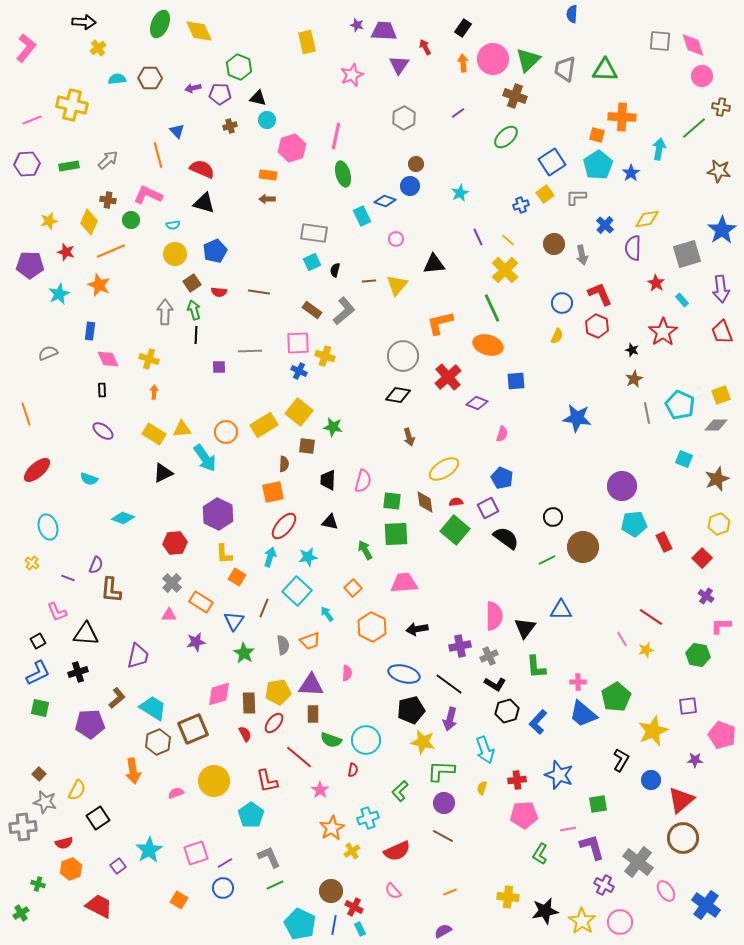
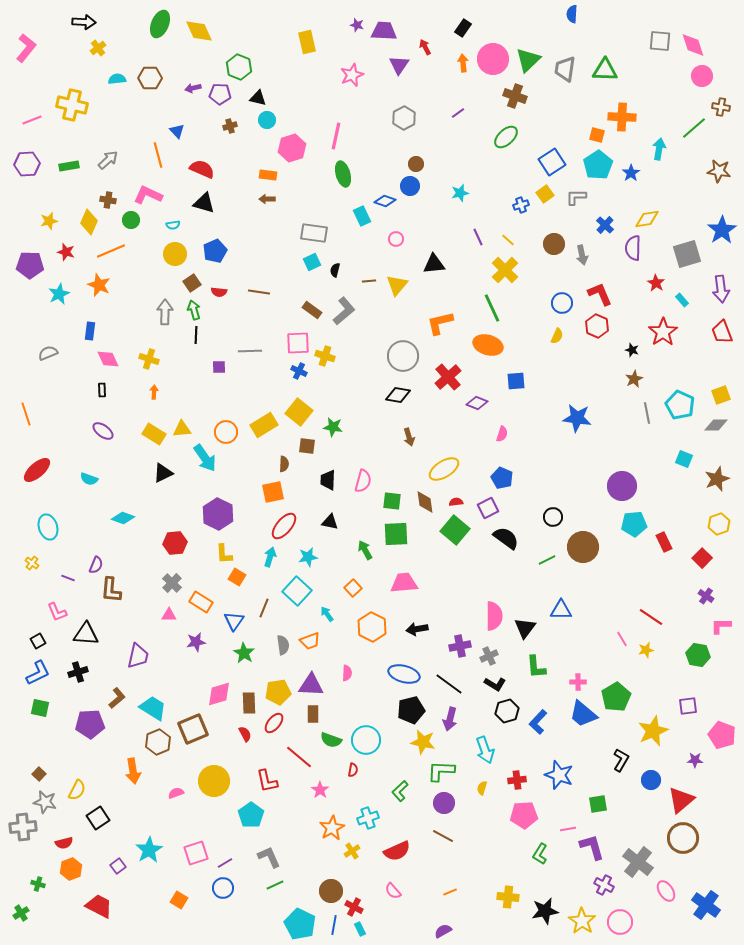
cyan star at (460, 193): rotated 12 degrees clockwise
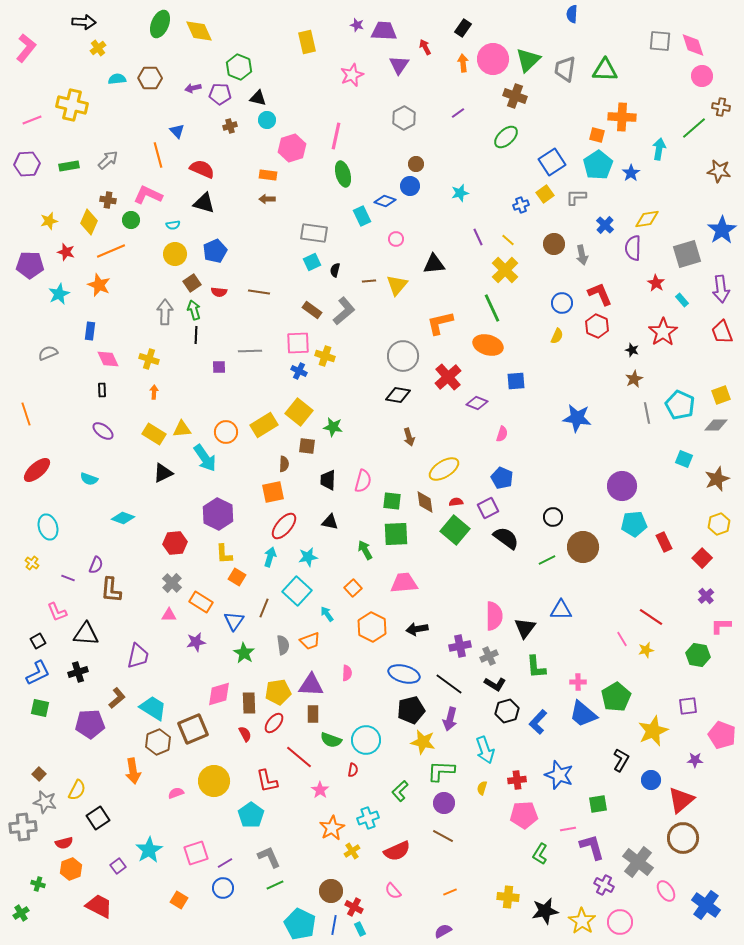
purple cross at (706, 596): rotated 14 degrees clockwise
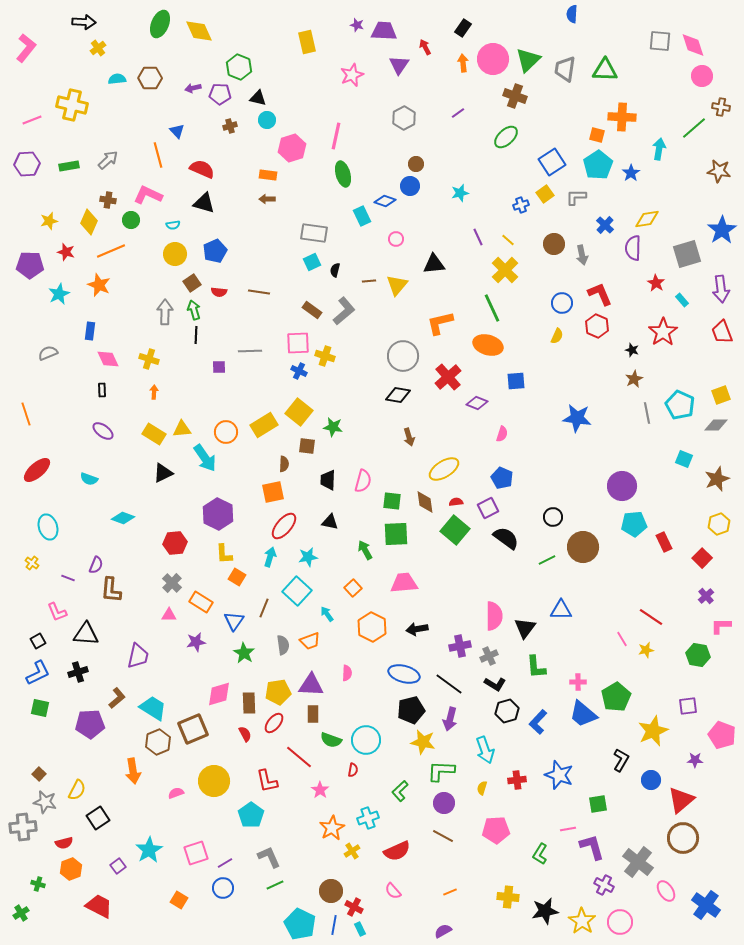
pink pentagon at (524, 815): moved 28 px left, 15 px down
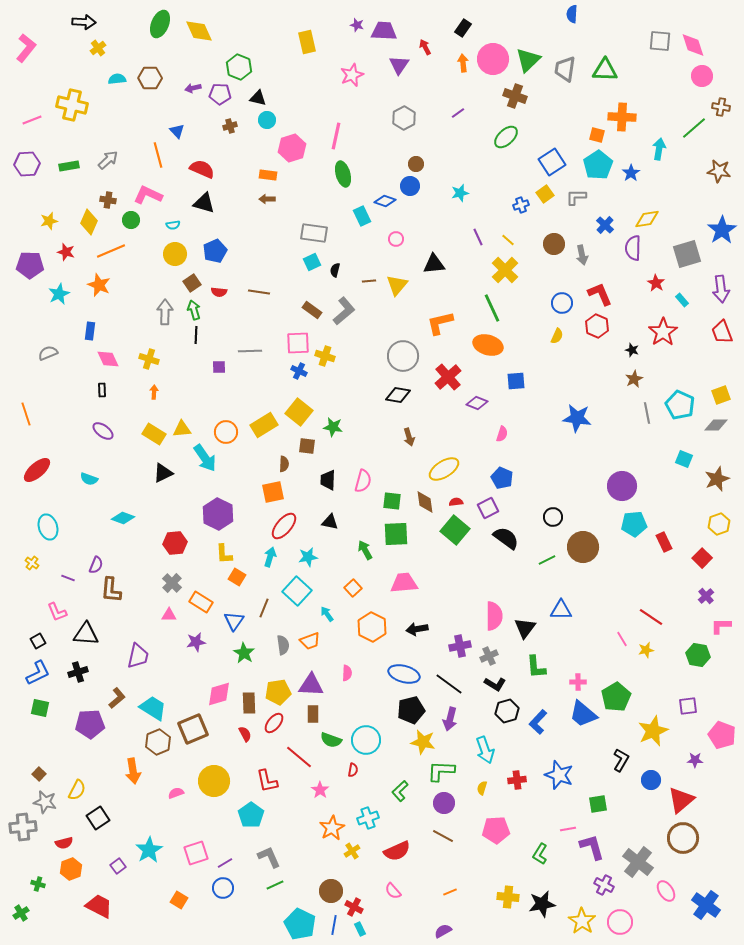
black star at (545, 911): moved 3 px left, 7 px up
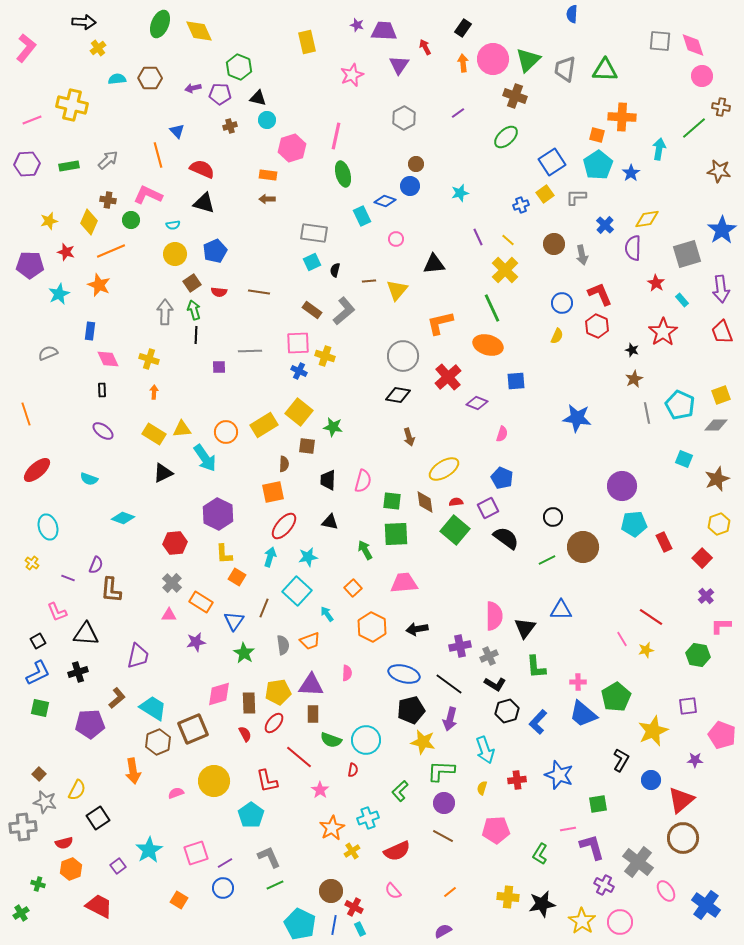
yellow triangle at (397, 285): moved 5 px down
orange line at (450, 892): rotated 16 degrees counterclockwise
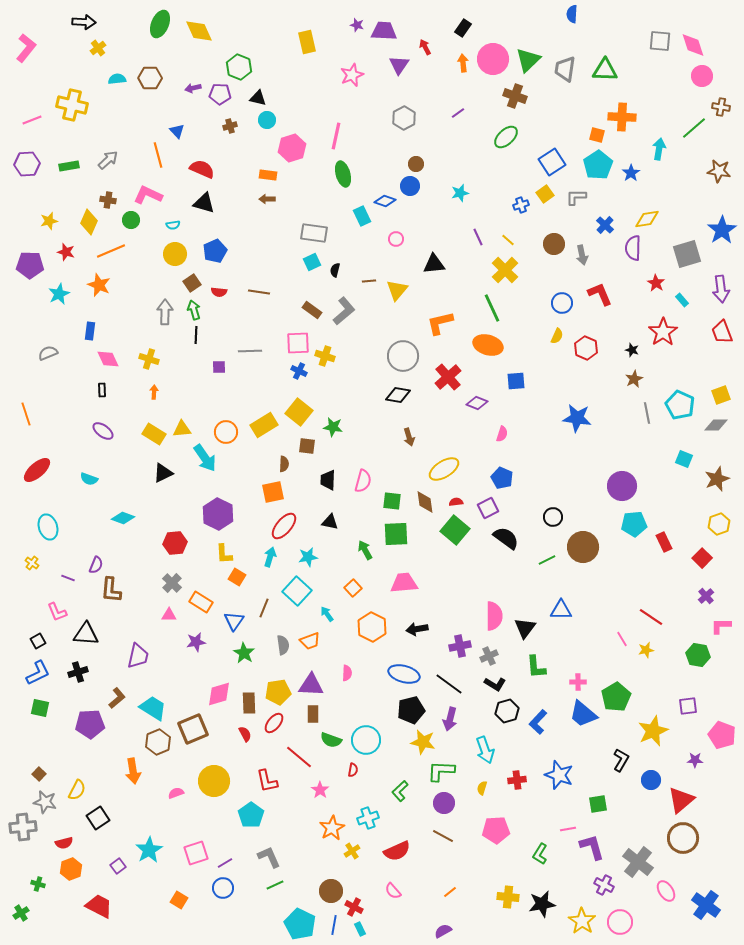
red hexagon at (597, 326): moved 11 px left, 22 px down
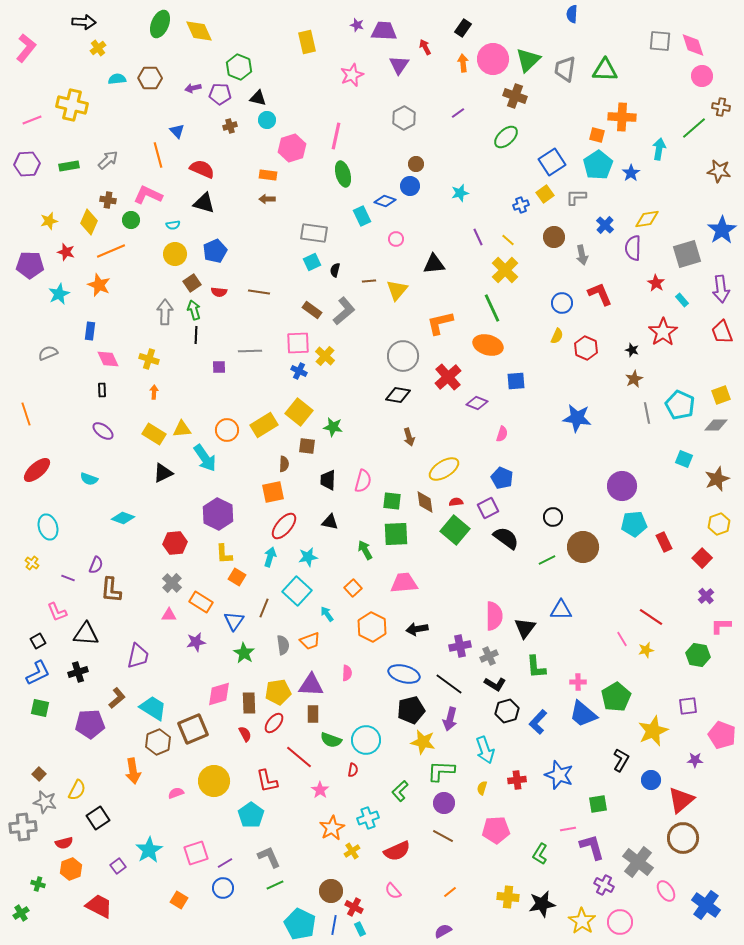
brown circle at (554, 244): moved 7 px up
yellow cross at (325, 356): rotated 24 degrees clockwise
orange circle at (226, 432): moved 1 px right, 2 px up
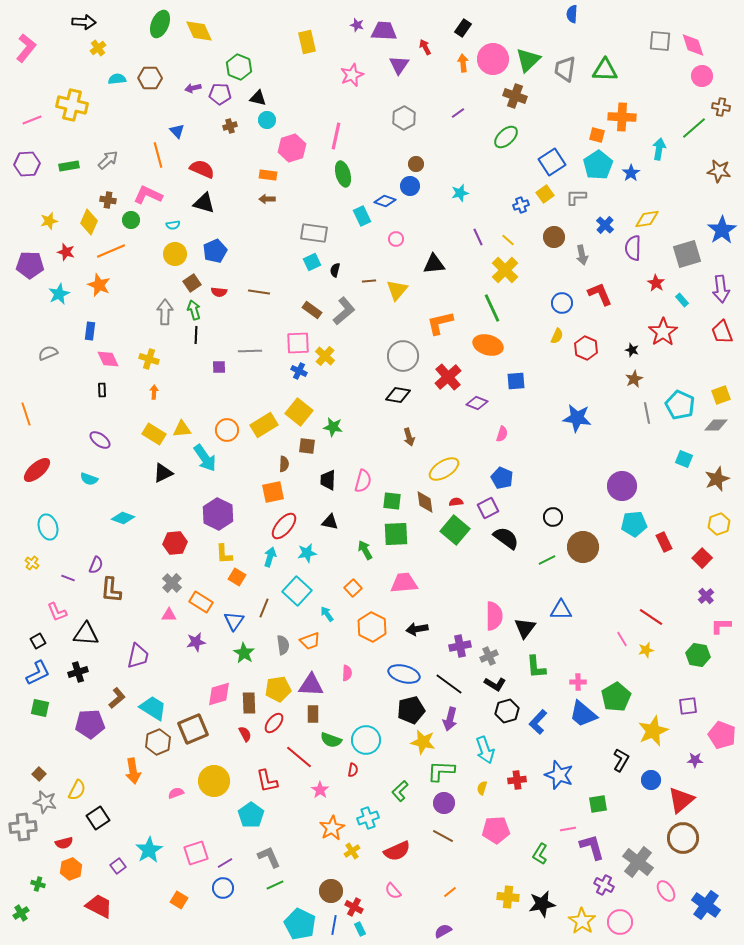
purple ellipse at (103, 431): moved 3 px left, 9 px down
cyan star at (308, 557): moved 1 px left, 4 px up
yellow pentagon at (278, 692): moved 3 px up
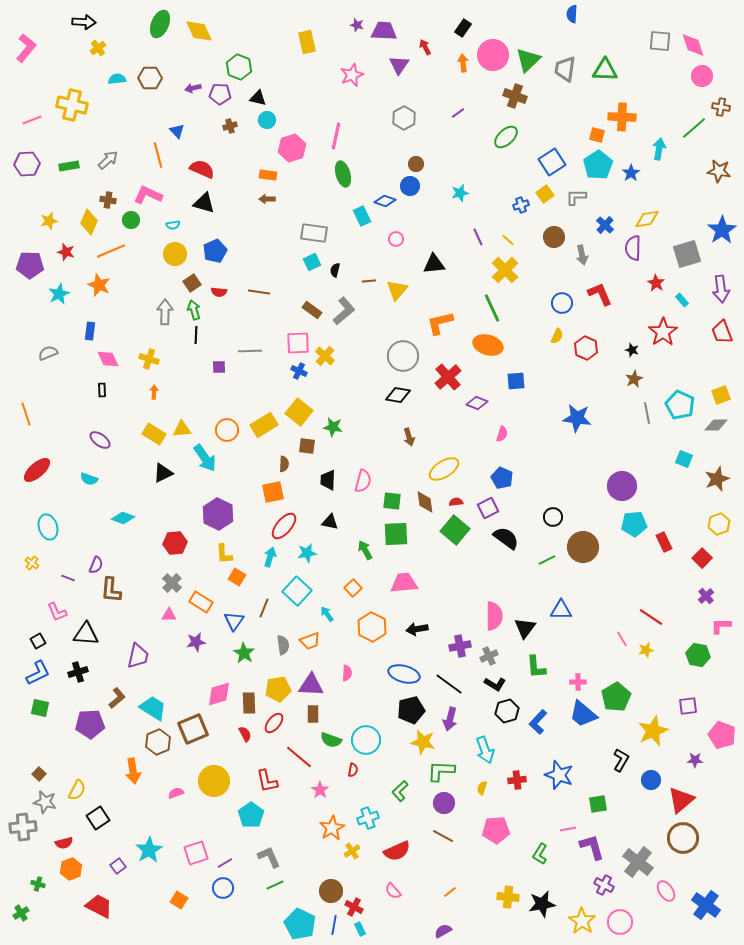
pink circle at (493, 59): moved 4 px up
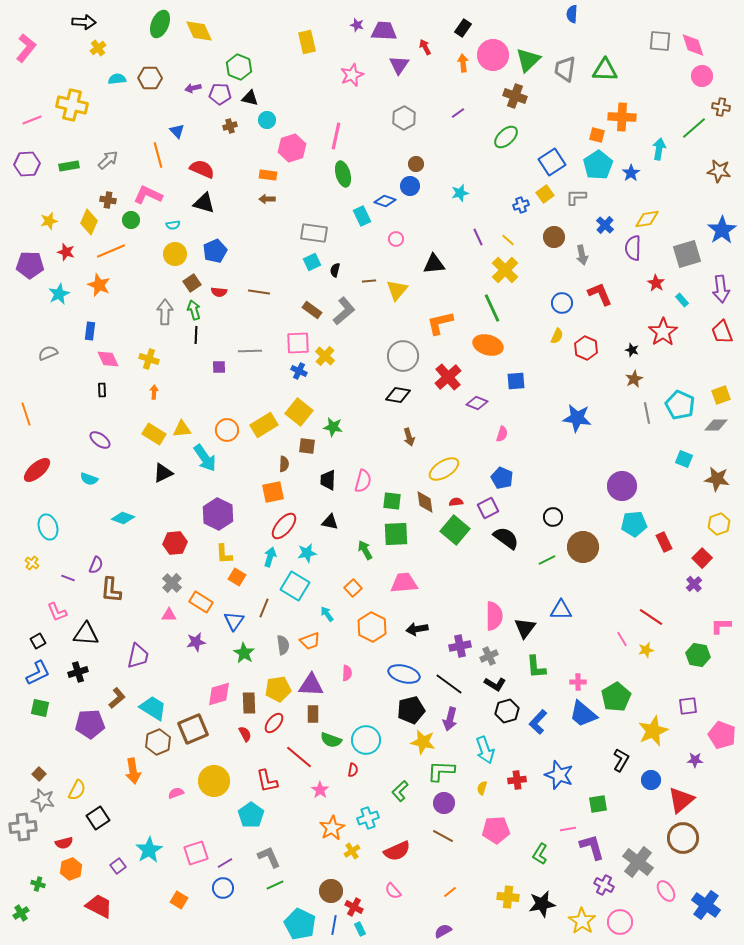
black triangle at (258, 98): moved 8 px left
brown star at (717, 479): rotated 30 degrees clockwise
cyan square at (297, 591): moved 2 px left, 5 px up; rotated 12 degrees counterclockwise
purple cross at (706, 596): moved 12 px left, 12 px up
gray star at (45, 802): moved 2 px left, 2 px up
